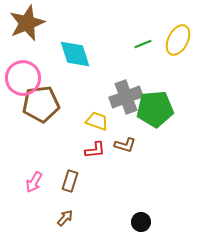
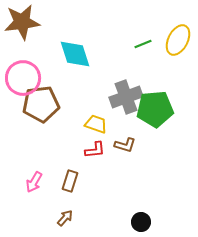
brown star: moved 5 px left, 1 px up; rotated 15 degrees clockwise
yellow trapezoid: moved 1 px left, 3 px down
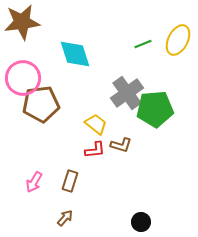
gray cross: moved 1 px right, 4 px up; rotated 16 degrees counterclockwise
yellow trapezoid: rotated 20 degrees clockwise
brown L-shape: moved 4 px left
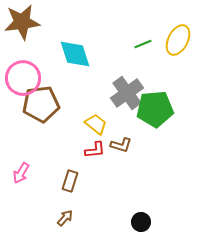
pink arrow: moved 13 px left, 9 px up
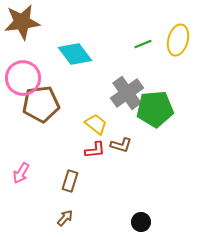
yellow ellipse: rotated 12 degrees counterclockwise
cyan diamond: rotated 20 degrees counterclockwise
